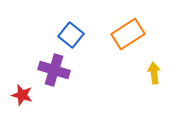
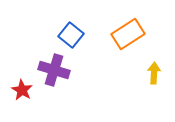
yellow arrow: rotated 10 degrees clockwise
red star: moved 5 px up; rotated 15 degrees clockwise
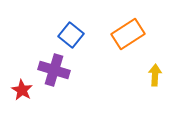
yellow arrow: moved 1 px right, 2 px down
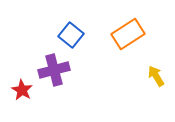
purple cross: rotated 32 degrees counterclockwise
yellow arrow: moved 1 px right, 1 px down; rotated 35 degrees counterclockwise
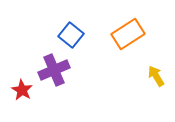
purple cross: rotated 8 degrees counterclockwise
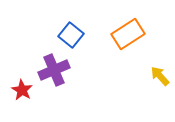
yellow arrow: moved 4 px right; rotated 10 degrees counterclockwise
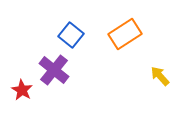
orange rectangle: moved 3 px left
purple cross: rotated 28 degrees counterclockwise
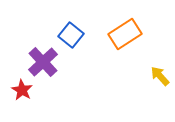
purple cross: moved 11 px left, 8 px up; rotated 8 degrees clockwise
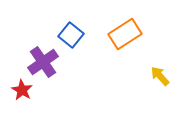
purple cross: rotated 8 degrees clockwise
